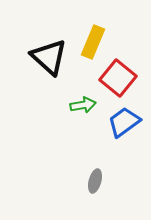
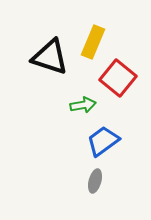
black triangle: moved 1 px right; rotated 24 degrees counterclockwise
blue trapezoid: moved 21 px left, 19 px down
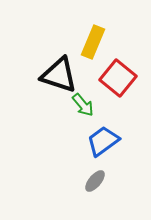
black triangle: moved 9 px right, 18 px down
green arrow: rotated 60 degrees clockwise
gray ellipse: rotated 25 degrees clockwise
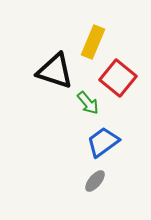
black triangle: moved 4 px left, 4 px up
green arrow: moved 5 px right, 2 px up
blue trapezoid: moved 1 px down
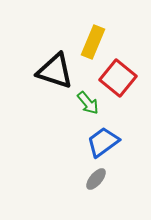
gray ellipse: moved 1 px right, 2 px up
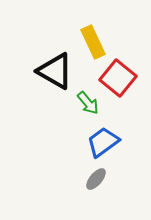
yellow rectangle: rotated 48 degrees counterclockwise
black triangle: rotated 12 degrees clockwise
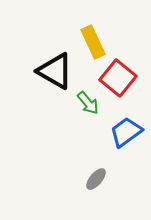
blue trapezoid: moved 23 px right, 10 px up
